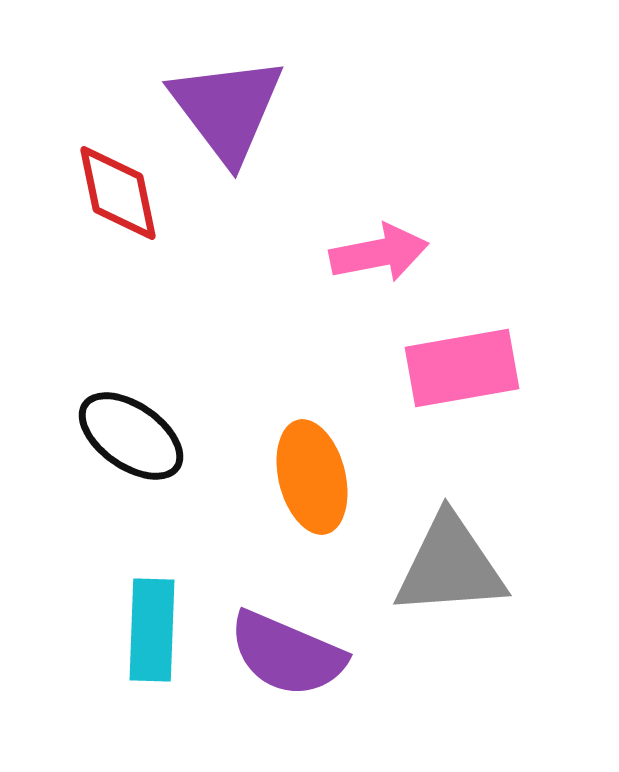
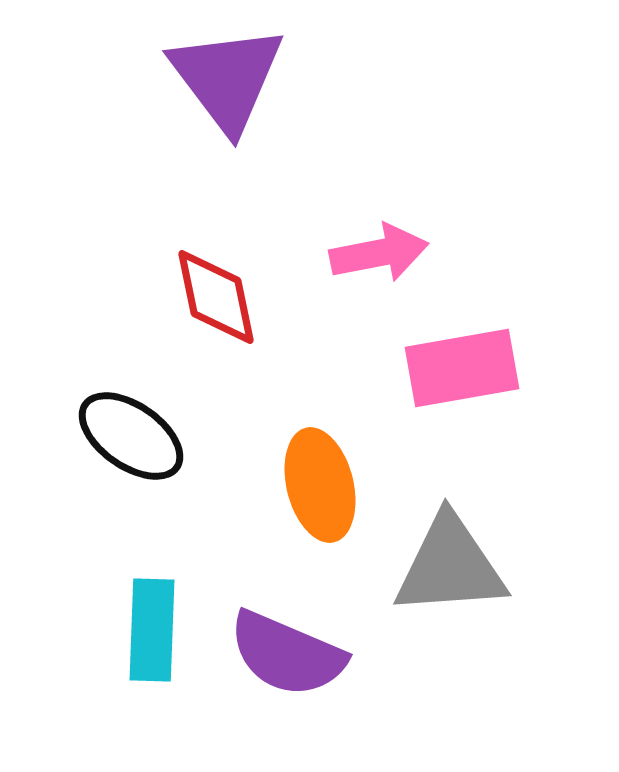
purple triangle: moved 31 px up
red diamond: moved 98 px right, 104 px down
orange ellipse: moved 8 px right, 8 px down
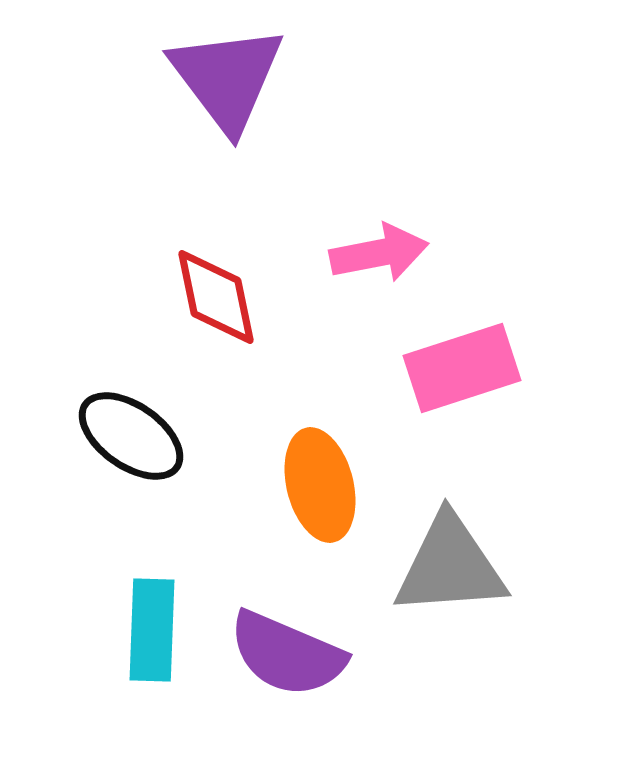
pink rectangle: rotated 8 degrees counterclockwise
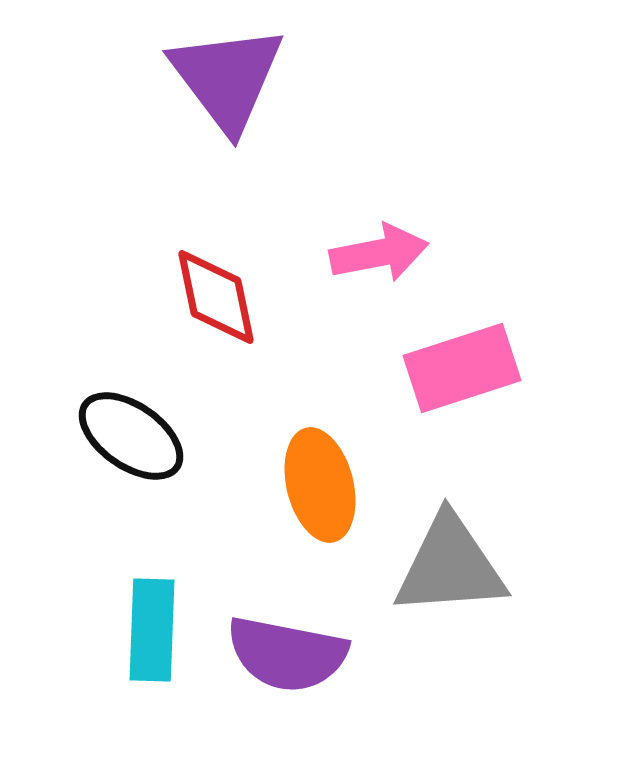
purple semicircle: rotated 12 degrees counterclockwise
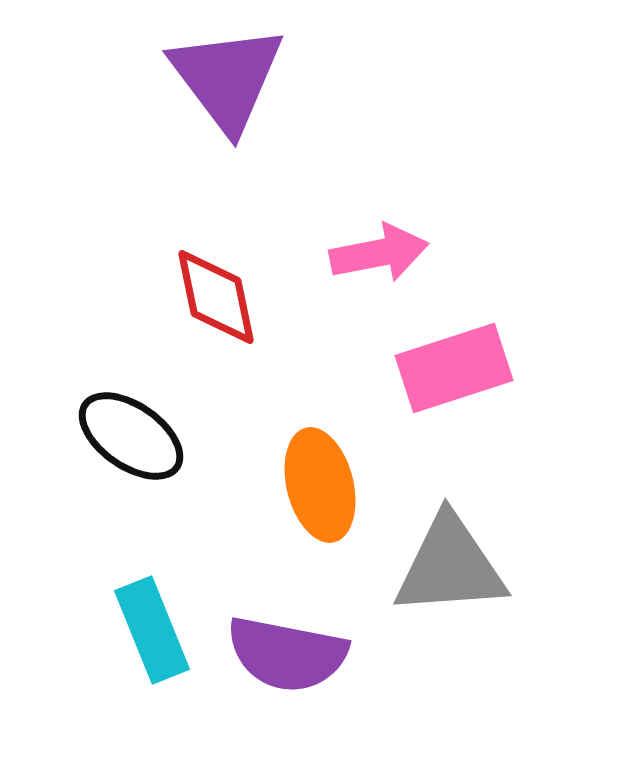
pink rectangle: moved 8 px left
cyan rectangle: rotated 24 degrees counterclockwise
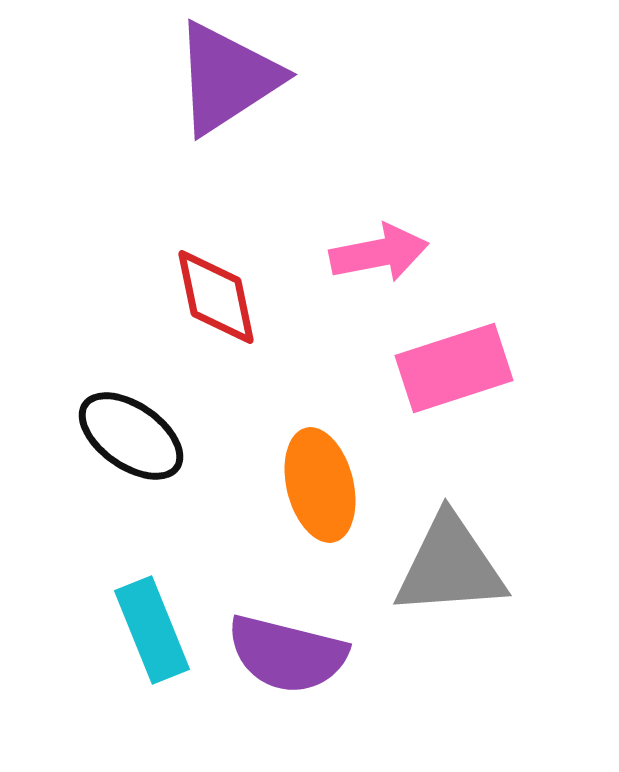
purple triangle: rotated 34 degrees clockwise
purple semicircle: rotated 3 degrees clockwise
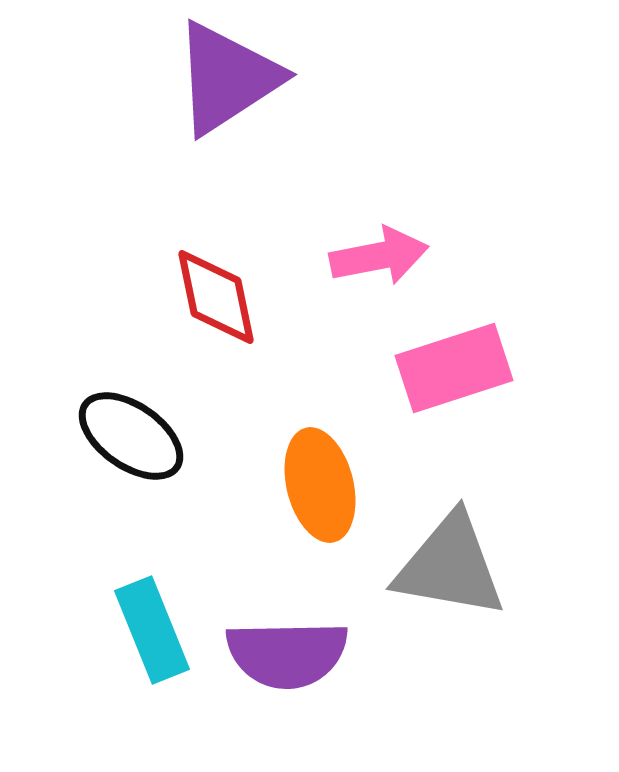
pink arrow: moved 3 px down
gray triangle: rotated 14 degrees clockwise
purple semicircle: rotated 15 degrees counterclockwise
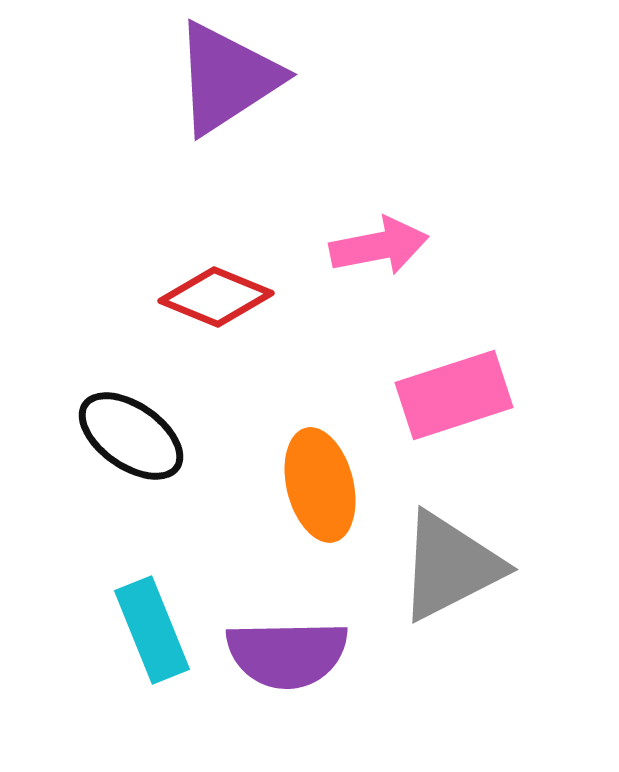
pink arrow: moved 10 px up
red diamond: rotated 56 degrees counterclockwise
pink rectangle: moved 27 px down
gray triangle: rotated 37 degrees counterclockwise
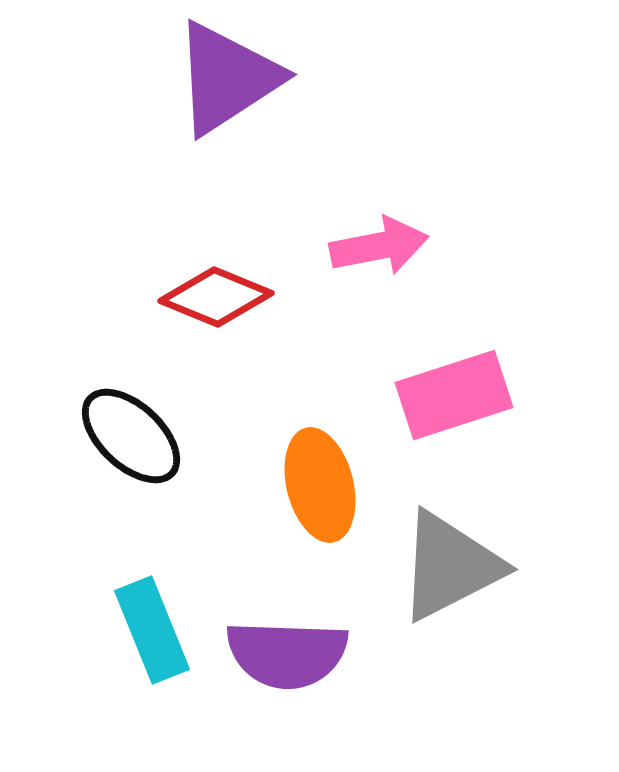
black ellipse: rotated 8 degrees clockwise
purple semicircle: rotated 3 degrees clockwise
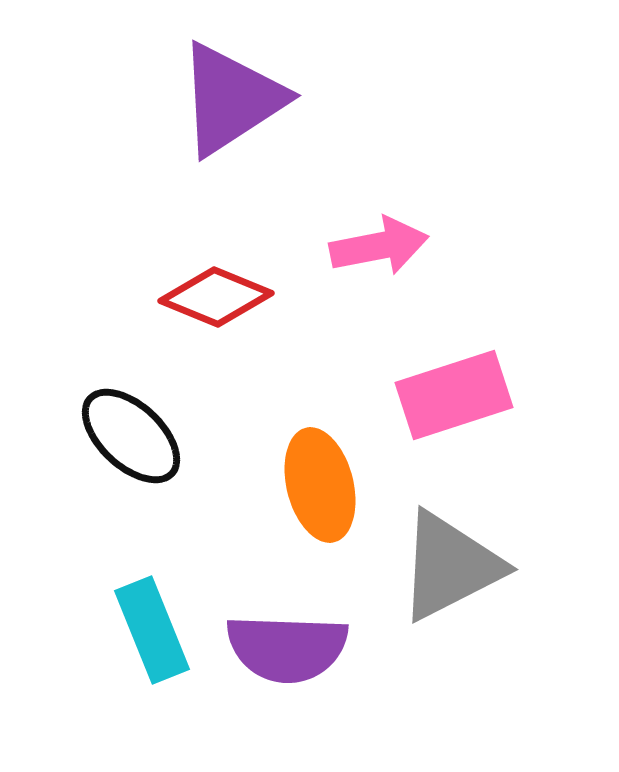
purple triangle: moved 4 px right, 21 px down
purple semicircle: moved 6 px up
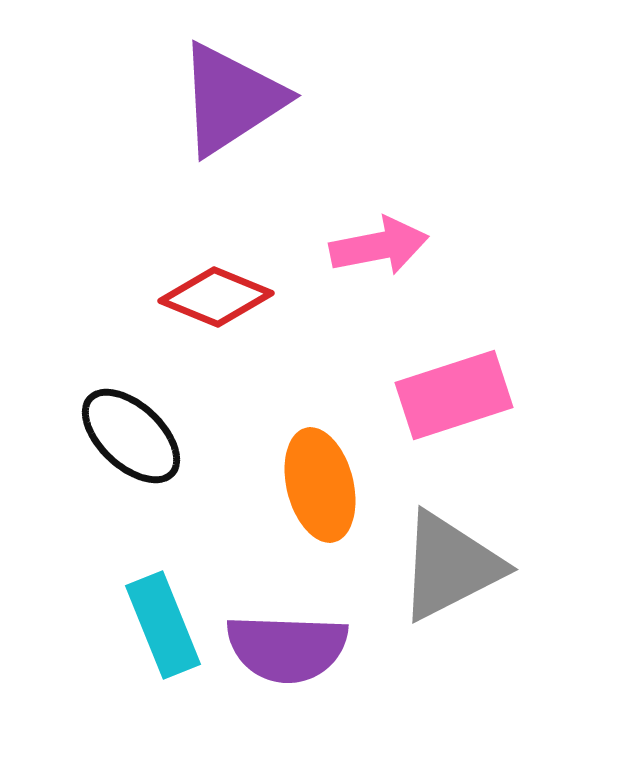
cyan rectangle: moved 11 px right, 5 px up
